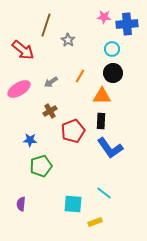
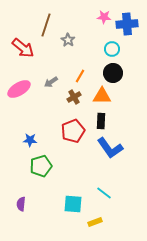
red arrow: moved 2 px up
brown cross: moved 24 px right, 14 px up
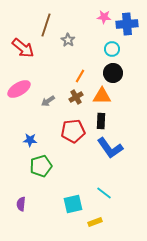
gray arrow: moved 3 px left, 19 px down
brown cross: moved 2 px right
red pentagon: rotated 15 degrees clockwise
cyan square: rotated 18 degrees counterclockwise
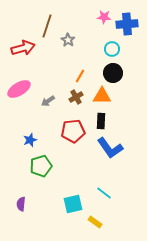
brown line: moved 1 px right, 1 px down
red arrow: rotated 55 degrees counterclockwise
blue star: rotated 24 degrees counterclockwise
yellow rectangle: rotated 56 degrees clockwise
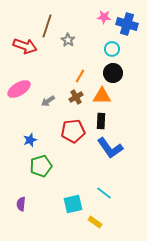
blue cross: rotated 20 degrees clockwise
red arrow: moved 2 px right, 2 px up; rotated 35 degrees clockwise
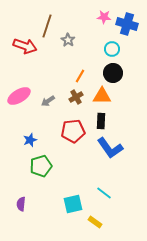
pink ellipse: moved 7 px down
